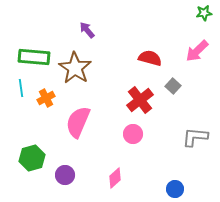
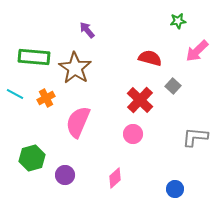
green star: moved 26 px left, 8 px down
cyan line: moved 6 px left, 6 px down; rotated 54 degrees counterclockwise
red cross: rotated 8 degrees counterclockwise
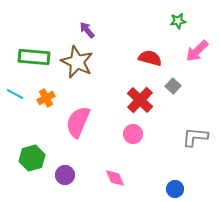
brown star: moved 2 px right, 6 px up; rotated 8 degrees counterclockwise
pink diamond: rotated 70 degrees counterclockwise
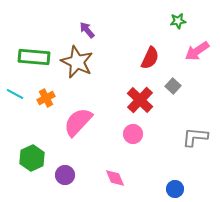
pink arrow: rotated 10 degrees clockwise
red semicircle: rotated 100 degrees clockwise
pink semicircle: rotated 20 degrees clockwise
green hexagon: rotated 10 degrees counterclockwise
